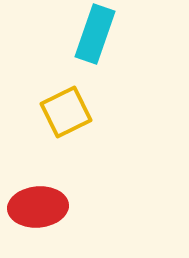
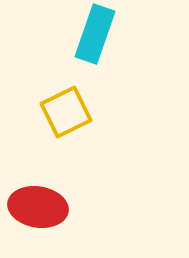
red ellipse: rotated 14 degrees clockwise
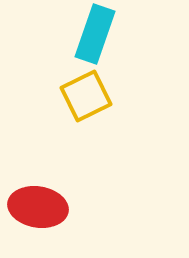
yellow square: moved 20 px right, 16 px up
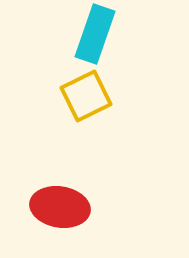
red ellipse: moved 22 px right
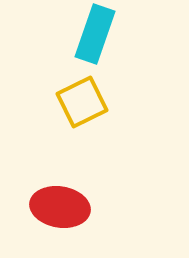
yellow square: moved 4 px left, 6 px down
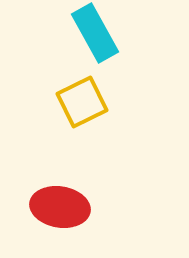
cyan rectangle: moved 1 px up; rotated 48 degrees counterclockwise
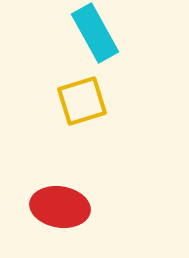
yellow square: moved 1 px up; rotated 9 degrees clockwise
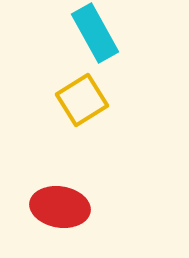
yellow square: moved 1 px up; rotated 15 degrees counterclockwise
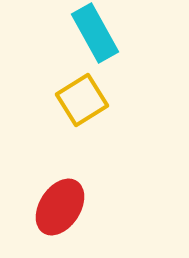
red ellipse: rotated 66 degrees counterclockwise
